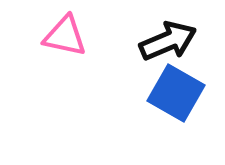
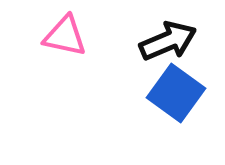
blue square: rotated 6 degrees clockwise
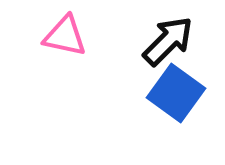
black arrow: rotated 22 degrees counterclockwise
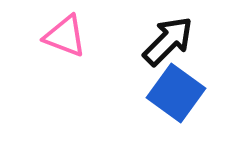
pink triangle: rotated 9 degrees clockwise
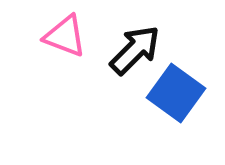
black arrow: moved 33 px left, 9 px down
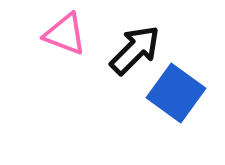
pink triangle: moved 2 px up
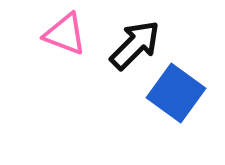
black arrow: moved 5 px up
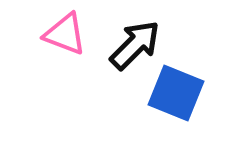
blue square: rotated 14 degrees counterclockwise
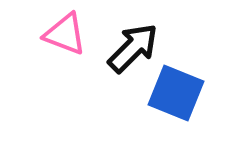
black arrow: moved 2 px left, 3 px down
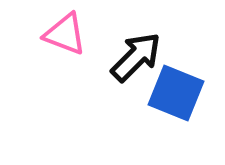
black arrow: moved 3 px right, 9 px down
